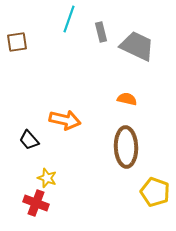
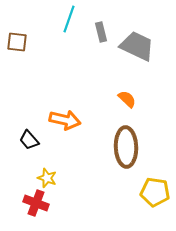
brown square: rotated 15 degrees clockwise
orange semicircle: rotated 30 degrees clockwise
yellow pentagon: rotated 12 degrees counterclockwise
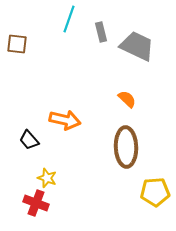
brown square: moved 2 px down
yellow pentagon: rotated 12 degrees counterclockwise
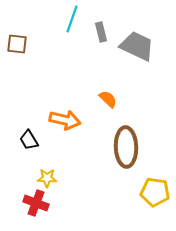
cyan line: moved 3 px right
orange semicircle: moved 19 px left
black trapezoid: rotated 10 degrees clockwise
yellow star: rotated 18 degrees counterclockwise
yellow pentagon: rotated 12 degrees clockwise
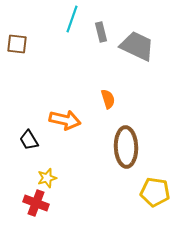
orange semicircle: rotated 30 degrees clockwise
yellow star: rotated 18 degrees counterclockwise
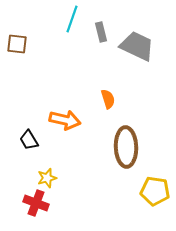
yellow pentagon: moved 1 px up
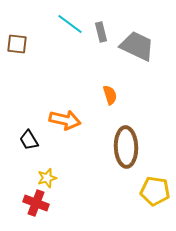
cyan line: moved 2 px left, 5 px down; rotated 72 degrees counterclockwise
orange semicircle: moved 2 px right, 4 px up
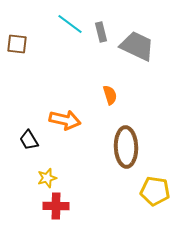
red cross: moved 20 px right, 3 px down; rotated 20 degrees counterclockwise
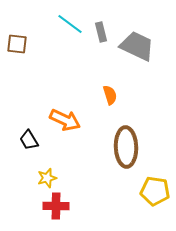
orange arrow: rotated 12 degrees clockwise
